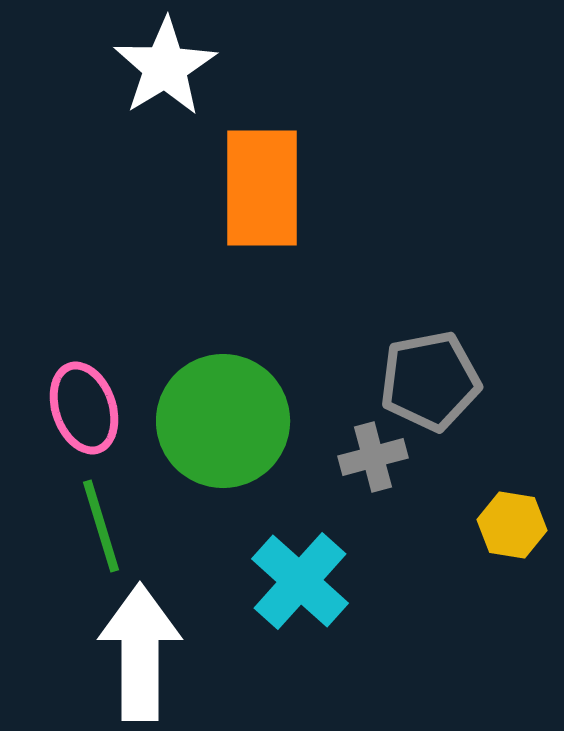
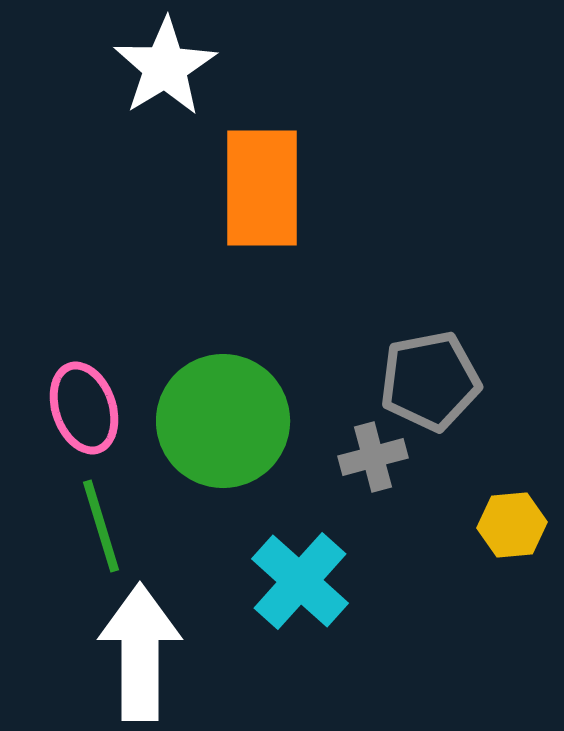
yellow hexagon: rotated 14 degrees counterclockwise
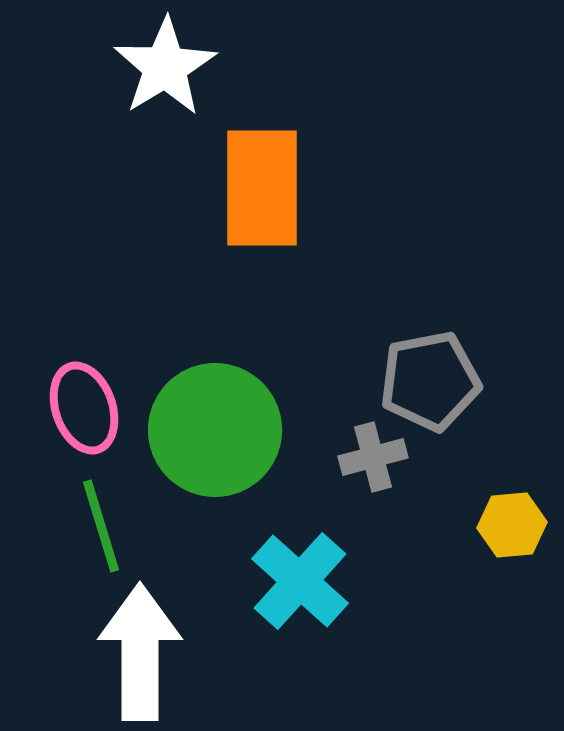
green circle: moved 8 px left, 9 px down
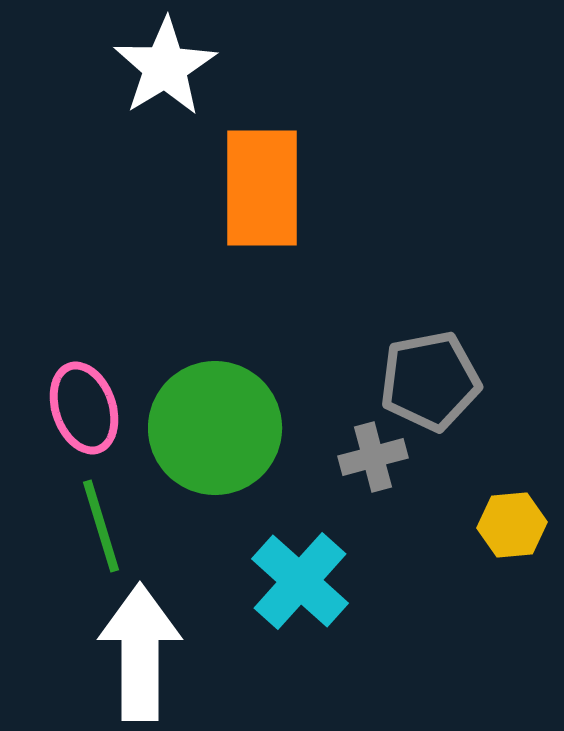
green circle: moved 2 px up
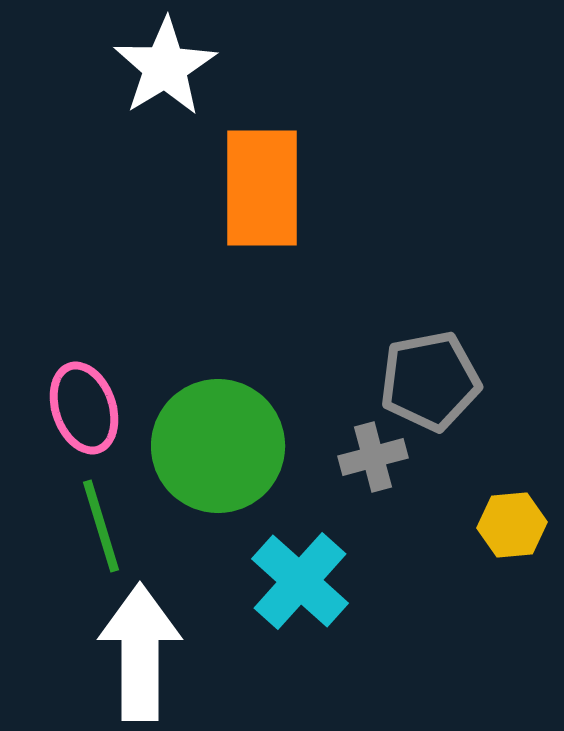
green circle: moved 3 px right, 18 px down
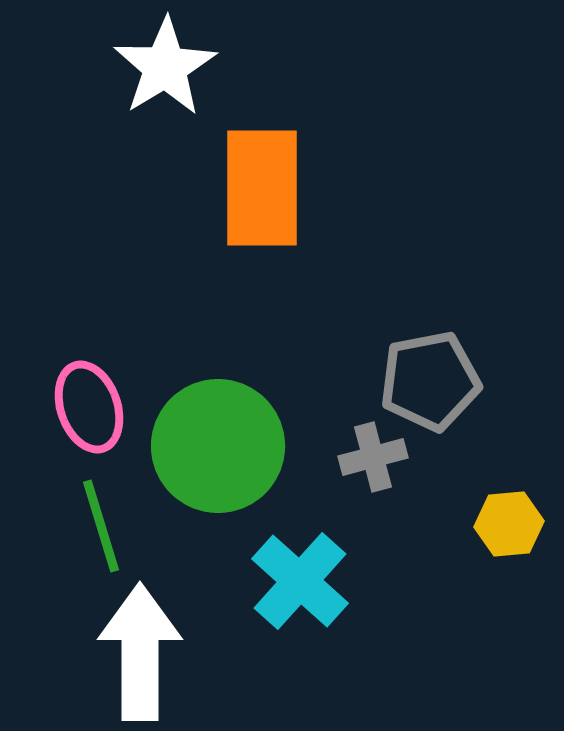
pink ellipse: moved 5 px right, 1 px up
yellow hexagon: moved 3 px left, 1 px up
